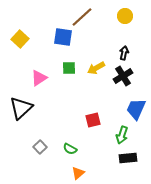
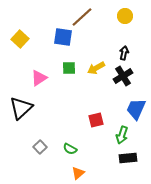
red square: moved 3 px right
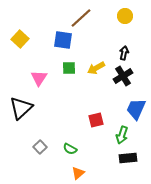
brown line: moved 1 px left, 1 px down
blue square: moved 3 px down
pink triangle: rotated 24 degrees counterclockwise
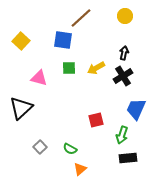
yellow square: moved 1 px right, 2 px down
pink triangle: rotated 48 degrees counterclockwise
orange triangle: moved 2 px right, 4 px up
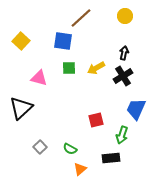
blue square: moved 1 px down
black rectangle: moved 17 px left
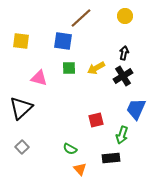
yellow square: rotated 36 degrees counterclockwise
gray square: moved 18 px left
orange triangle: rotated 32 degrees counterclockwise
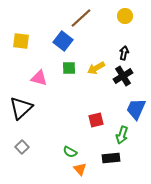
blue square: rotated 30 degrees clockwise
green semicircle: moved 3 px down
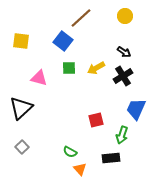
black arrow: moved 1 px up; rotated 112 degrees clockwise
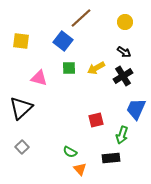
yellow circle: moved 6 px down
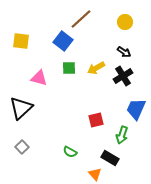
brown line: moved 1 px down
black rectangle: moved 1 px left; rotated 36 degrees clockwise
orange triangle: moved 15 px right, 5 px down
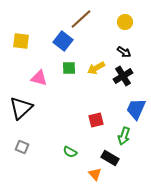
green arrow: moved 2 px right, 1 px down
gray square: rotated 24 degrees counterclockwise
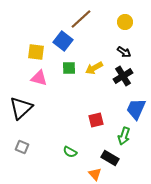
yellow square: moved 15 px right, 11 px down
yellow arrow: moved 2 px left
